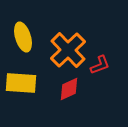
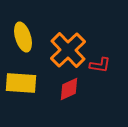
red L-shape: rotated 30 degrees clockwise
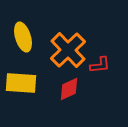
red L-shape: rotated 15 degrees counterclockwise
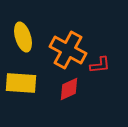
orange cross: rotated 18 degrees counterclockwise
